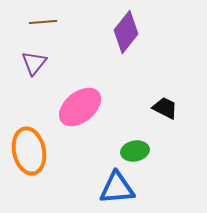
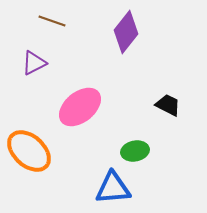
brown line: moved 9 px right, 1 px up; rotated 24 degrees clockwise
purple triangle: rotated 24 degrees clockwise
black trapezoid: moved 3 px right, 3 px up
orange ellipse: rotated 36 degrees counterclockwise
blue triangle: moved 4 px left
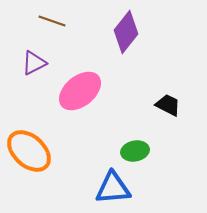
pink ellipse: moved 16 px up
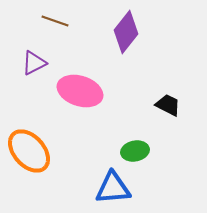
brown line: moved 3 px right
pink ellipse: rotated 57 degrees clockwise
orange ellipse: rotated 6 degrees clockwise
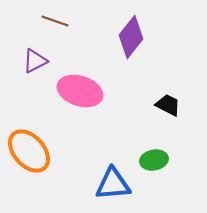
purple diamond: moved 5 px right, 5 px down
purple triangle: moved 1 px right, 2 px up
green ellipse: moved 19 px right, 9 px down
blue triangle: moved 4 px up
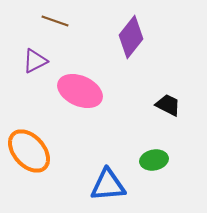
pink ellipse: rotated 6 degrees clockwise
blue triangle: moved 5 px left, 1 px down
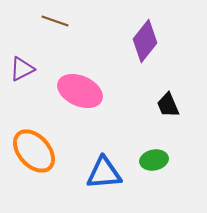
purple diamond: moved 14 px right, 4 px down
purple triangle: moved 13 px left, 8 px down
black trapezoid: rotated 140 degrees counterclockwise
orange ellipse: moved 5 px right
blue triangle: moved 4 px left, 12 px up
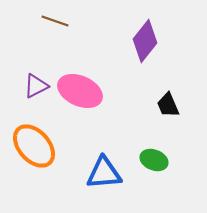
purple triangle: moved 14 px right, 17 px down
orange ellipse: moved 5 px up
green ellipse: rotated 32 degrees clockwise
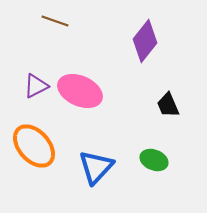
blue triangle: moved 8 px left, 6 px up; rotated 42 degrees counterclockwise
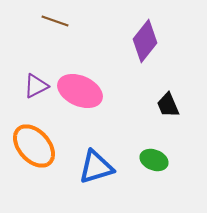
blue triangle: rotated 30 degrees clockwise
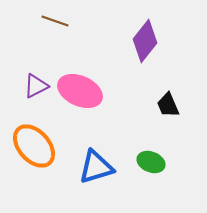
green ellipse: moved 3 px left, 2 px down
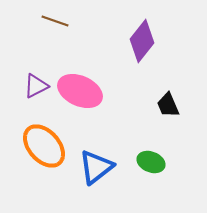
purple diamond: moved 3 px left
orange ellipse: moved 10 px right
blue triangle: rotated 21 degrees counterclockwise
